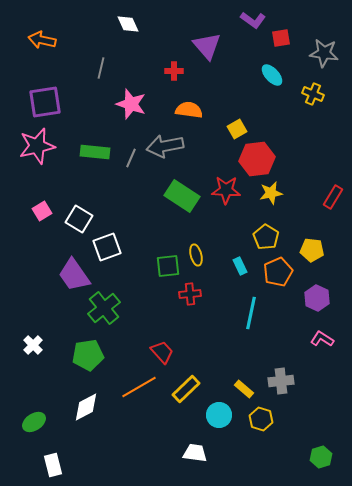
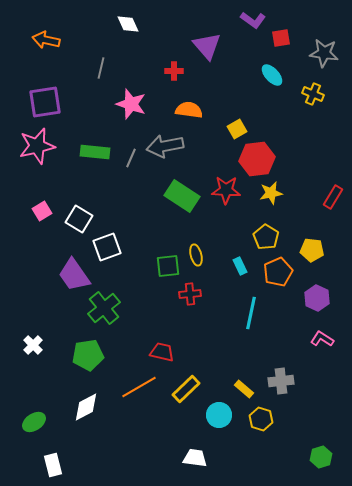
orange arrow at (42, 40): moved 4 px right
red trapezoid at (162, 352): rotated 35 degrees counterclockwise
white trapezoid at (195, 453): moved 5 px down
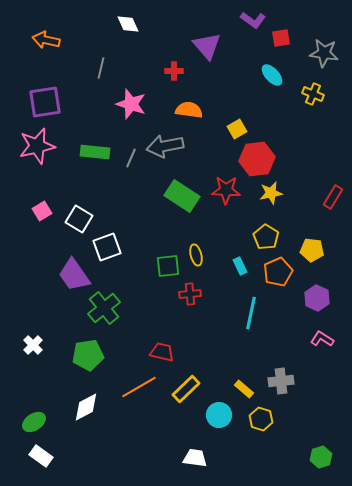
white rectangle at (53, 465): moved 12 px left, 9 px up; rotated 40 degrees counterclockwise
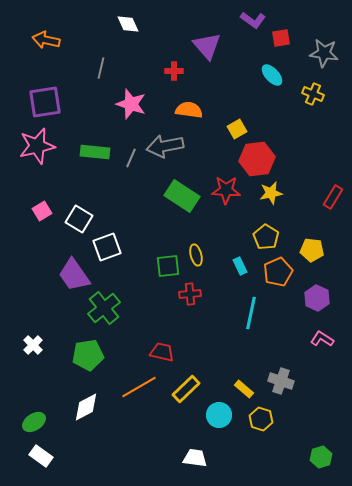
gray cross at (281, 381): rotated 25 degrees clockwise
